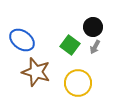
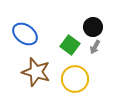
blue ellipse: moved 3 px right, 6 px up
yellow circle: moved 3 px left, 4 px up
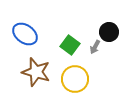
black circle: moved 16 px right, 5 px down
